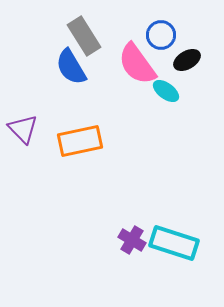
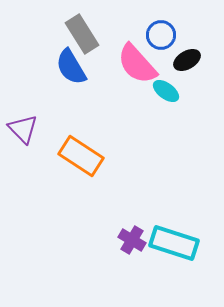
gray rectangle: moved 2 px left, 2 px up
pink semicircle: rotated 6 degrees counterclockwise
orange rectangle: moved 1 px right, 15 px down; rotated 45 degrees clockwise
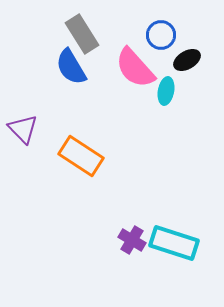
pink semicircle: moved 2 px left, 4 px down
cyan ellipse: rotated 64 degrees clockwise
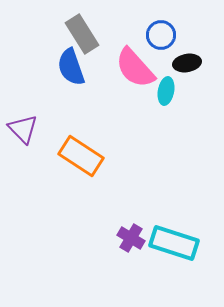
black ellipse: moved 3 px down; rotated 20 degrees clockwise
blue semicircle: rotated 12 degrees clockwise
purple cross: moved 1 px left, 2 px up
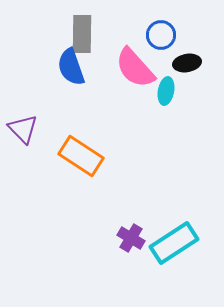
gray rectangle: rotated 33 degrees clockwise
cyan rectangle: rotated 51 degrees counterclockwise
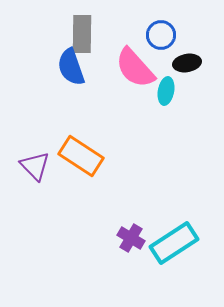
purple triangle: moved 12 px right, 37 px down
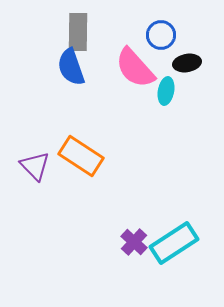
gray rectangle: moved 4 px left, 2 px up
purple cross: moved 3 px right, 4 px down; rotated 12 degrees clockwise
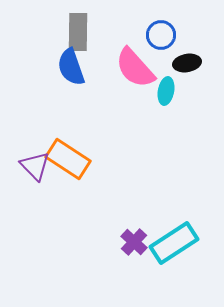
orange rectangle: moved 13 px left, 3 px down
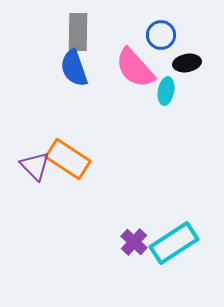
blue semicircle: moved 3 px right, 1 px down
